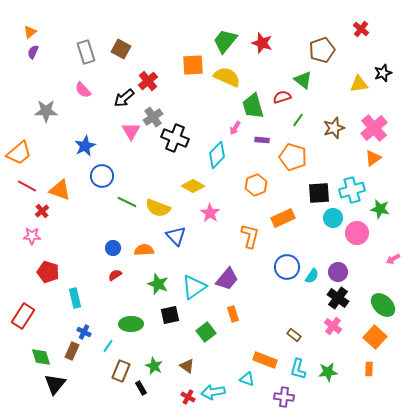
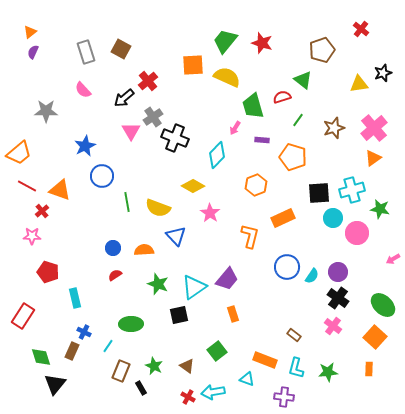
green line at (127, 202): rotated 54 degrees clockwise
black square at (170, 315): moved 9 px right
green square at (206, 332): moved 11 px right, 19 px down
cyan L-shape at (298, 369): moved 2 px left, 1 px up
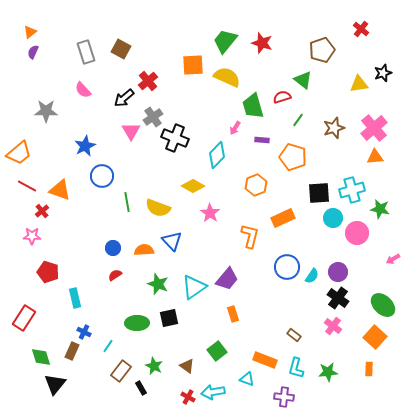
orange triangle at (373, 158): moved 2 px right, 1 px up; rotated 30 degrees clockwise
blue triangle at (176, 236): moved 4 px left, 5 px down
black square at (179, 315): moved 10 px left, 3 px down
red rectangle at (23, 316): moved 1 px right, 2 px down
green ellipse at (131, 324): moved 6 px right, 1 px up
brown rectangle at (121, 371): rotated 15 degrees clockwise
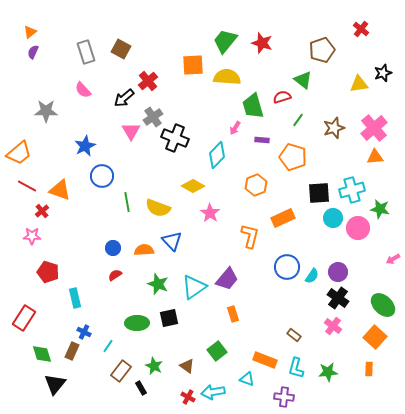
yellow semicircle at (227, 77): rotated 20 degrees counterclockwise
pink circle at (357, 233): moved 1 px right, 5 px up
green diamond at (41, 357): moved 1 px right, 3 px up
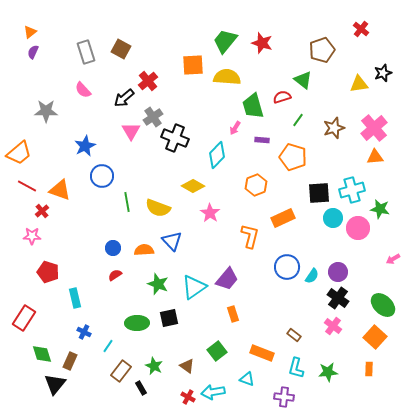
brown rectangle at (72, 351): moved 2 px left, 10 px down
orange rectangle at (265, 360): moved 3 px left, 7 px up
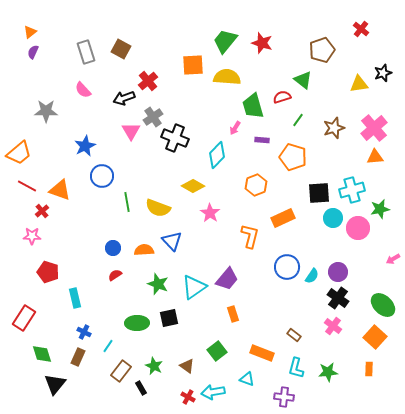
black arrow at (124, 98): rotated 20 degrees clockwise
green star at (380, 209): rotated 24 degrees counterclockwise
brown rectangle at (70, 361): moved 8 px right, 4 px up
